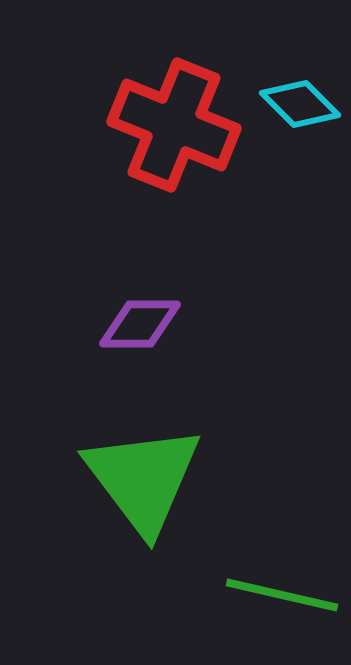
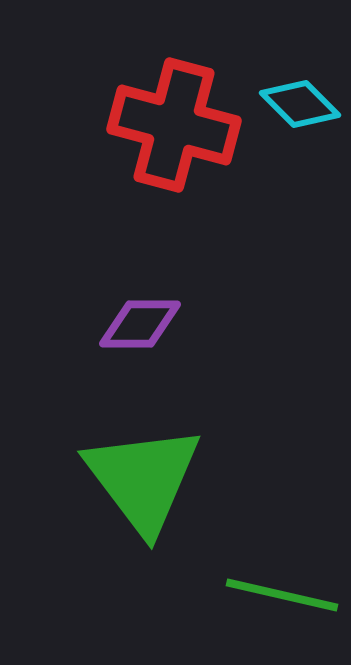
red cross: rotated 7 degrees counterclockwise
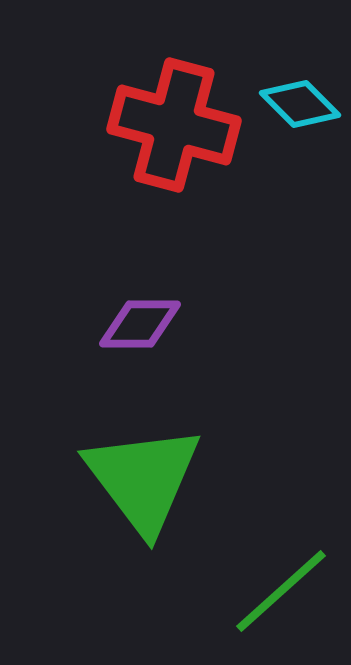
green line: moved 1 px left, 4 px up; rotated 55 degrees counterclockwise
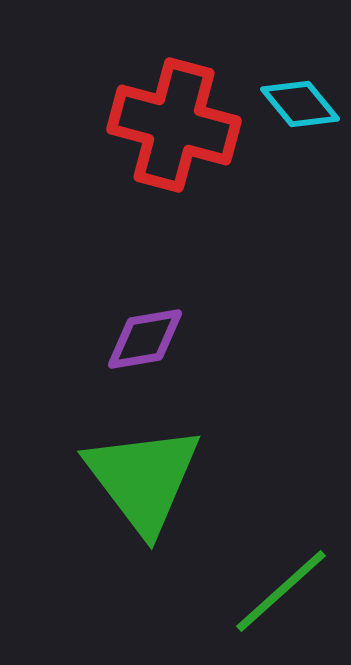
cyan diamond: rotated 6 degrees clockwise
purple diamond: moved 5 px right, 15 px down; rotated 10 degrees counterclockwise
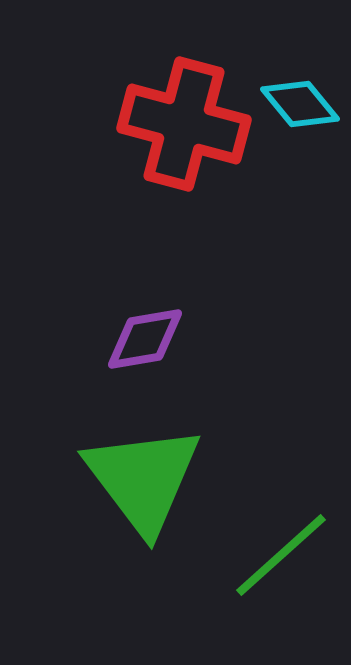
red cross: moved 10 px right, 1 px up
green line: moved 36 px up
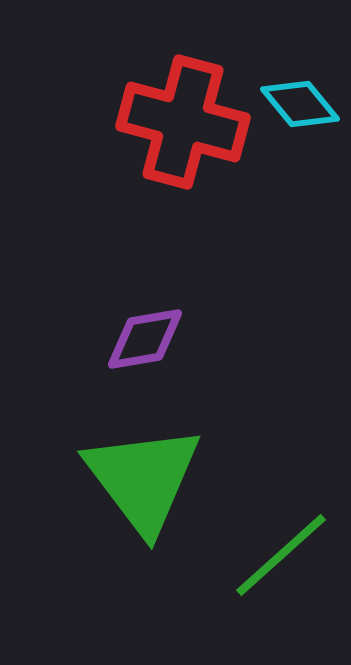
red cross: moved 1 px left, 2 px up
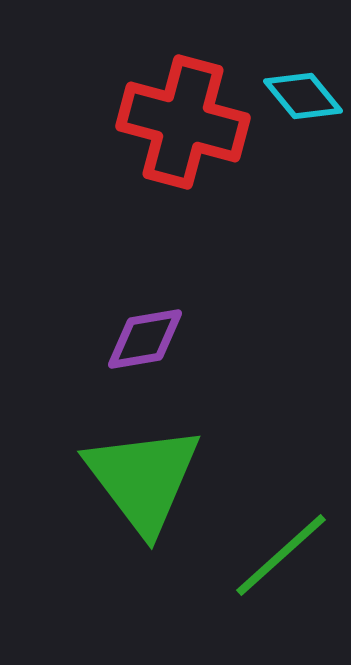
cyan diamond: moved 3 px right, 8 px up
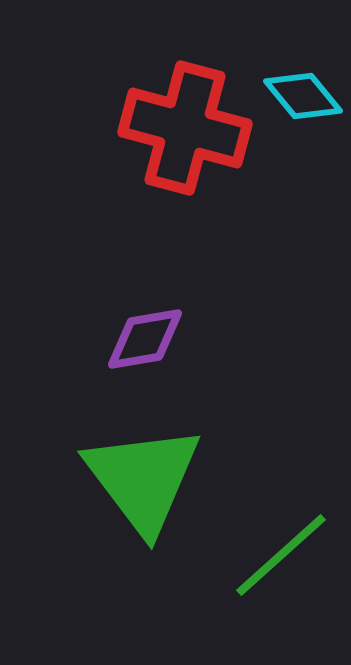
red cross: moved 2 px right, 6 px down
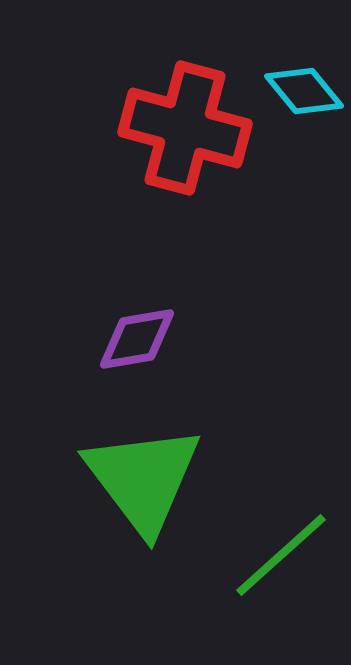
cyan diamond: moved 1 px right, 5 px up
purple diamond: moved 8 px left
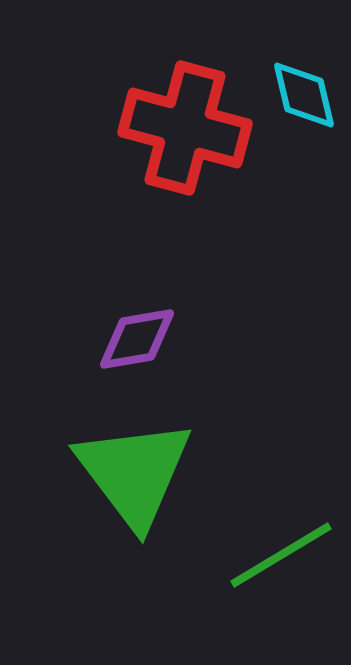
cyan diamond: moved 4 px down; rotated 26 degrees clockwise
green triangle: moved 9 px left, 6 px up
green line: rotated 11 degrees clockwise
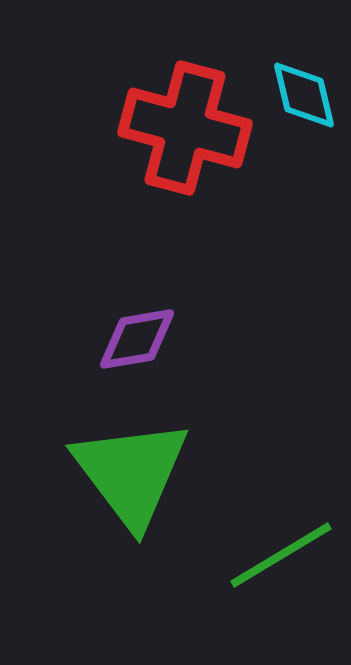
green triangle: moved 3 px left
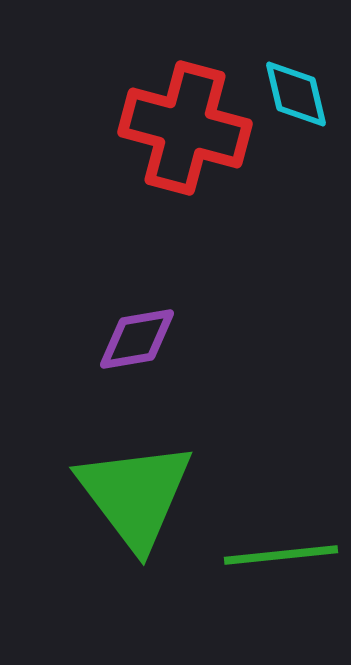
cyan diamond: moved 8 px left, 1 px up
green triangle: moved 4 px right, 22 px down
green line: rotated 25 degrees clockwise
